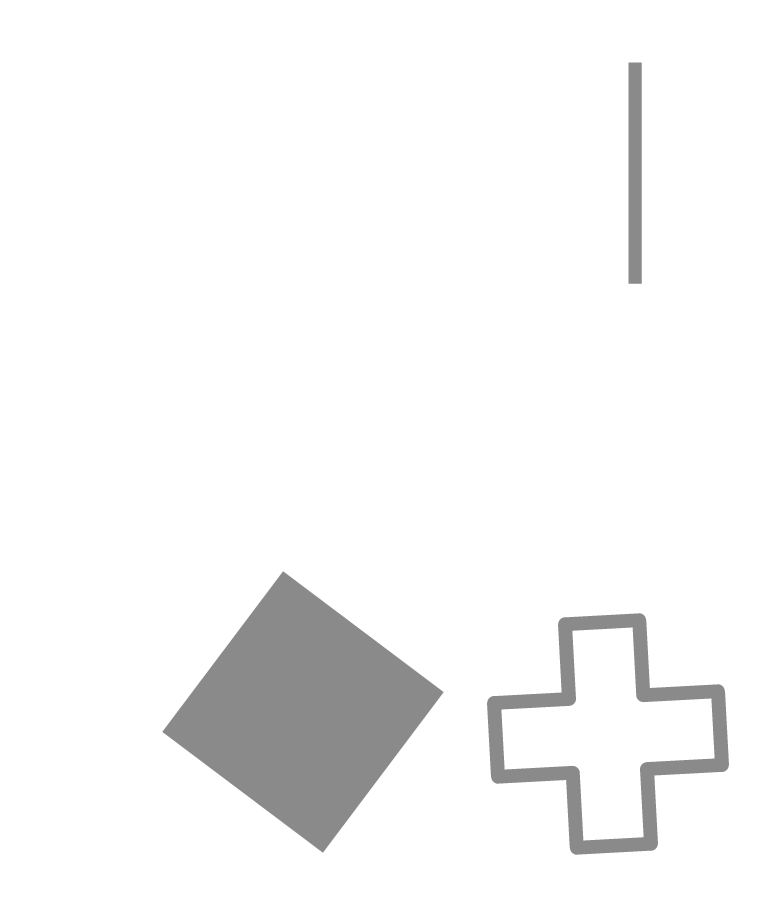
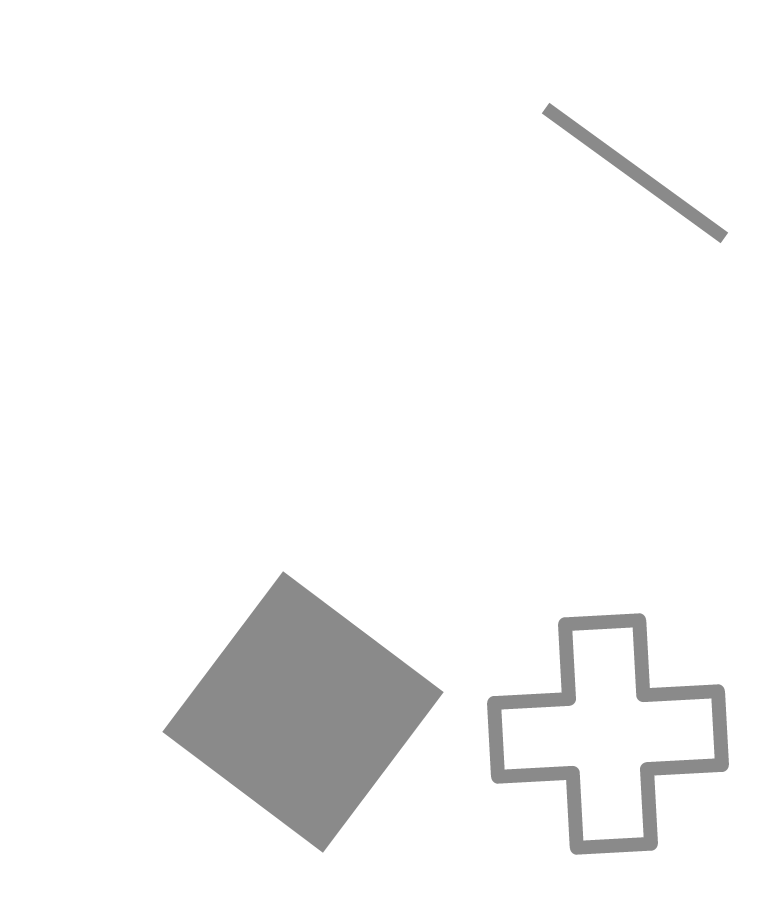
gray line: rotated 54 degrees counterclockwise
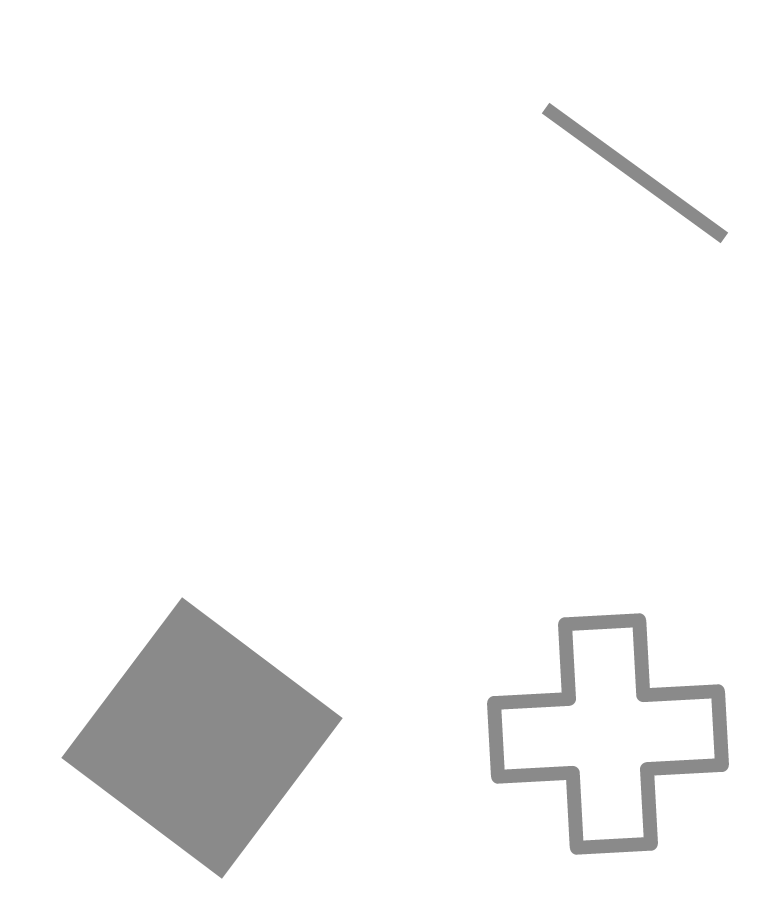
gray square: moved 101 px left, 26 px down
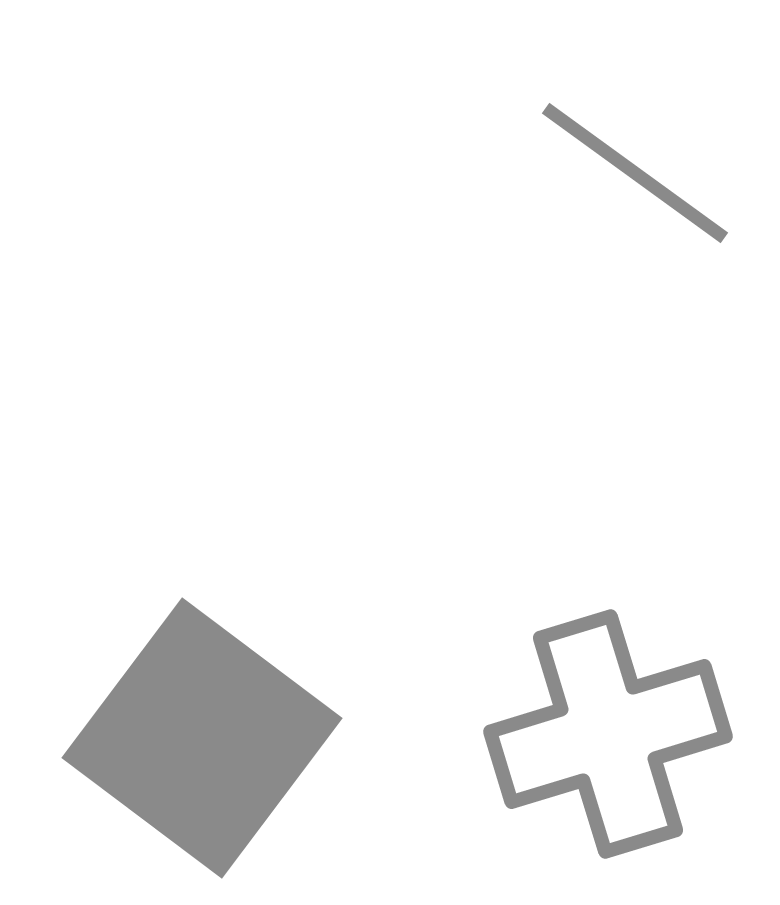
gray cross: rotated 14 degrees counterclockwise
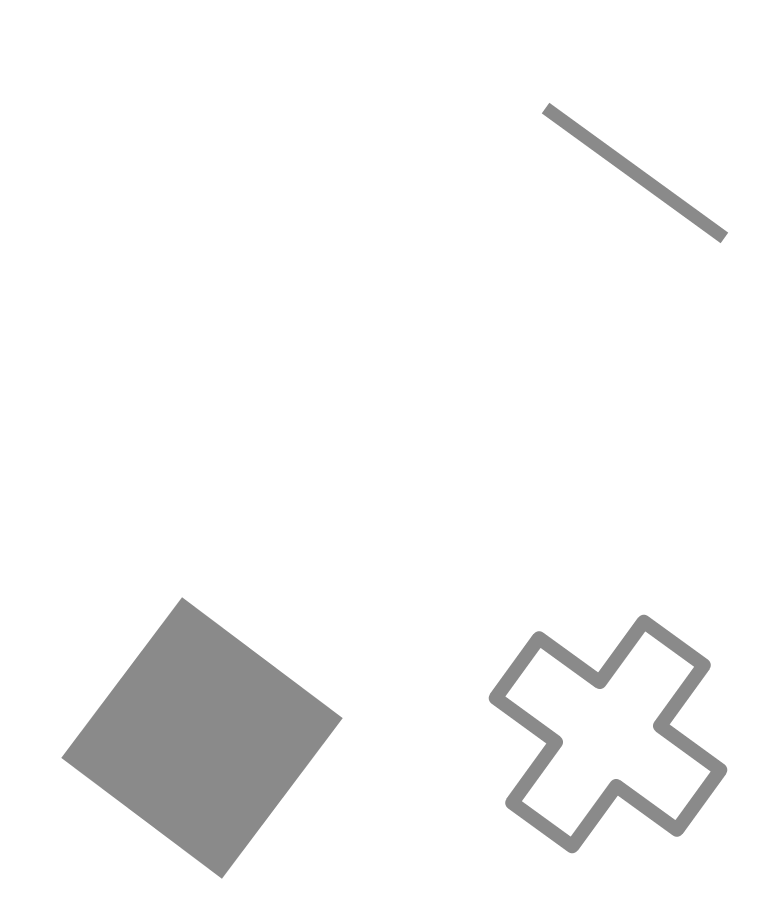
gray cross: rotated 37 degrees counterclockwise
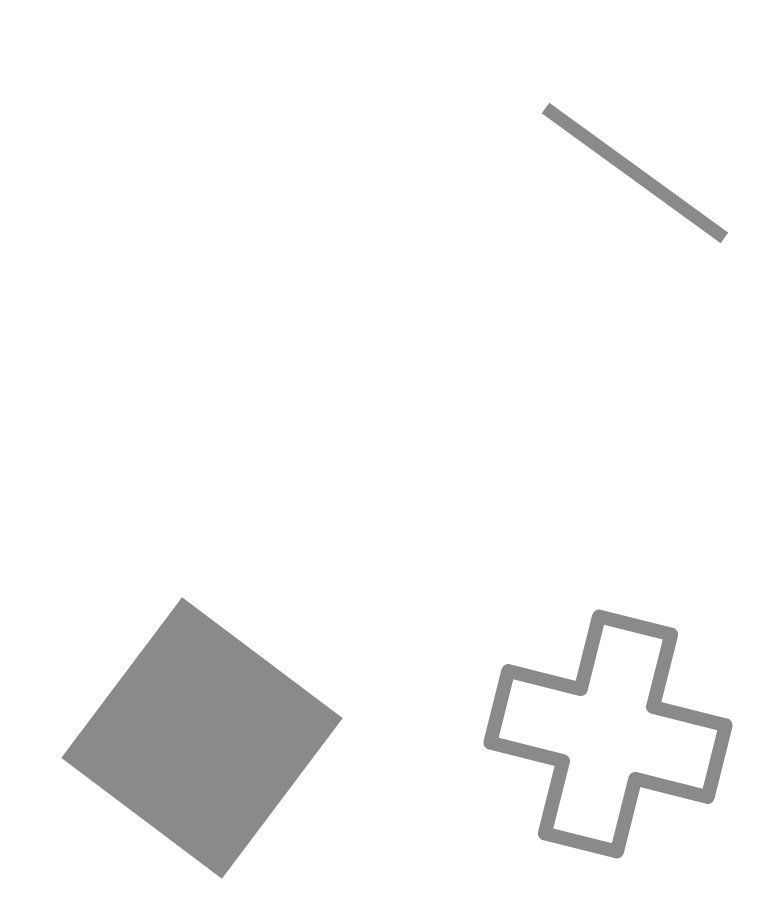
gray cross: rotated 22 degrees counterclockwise
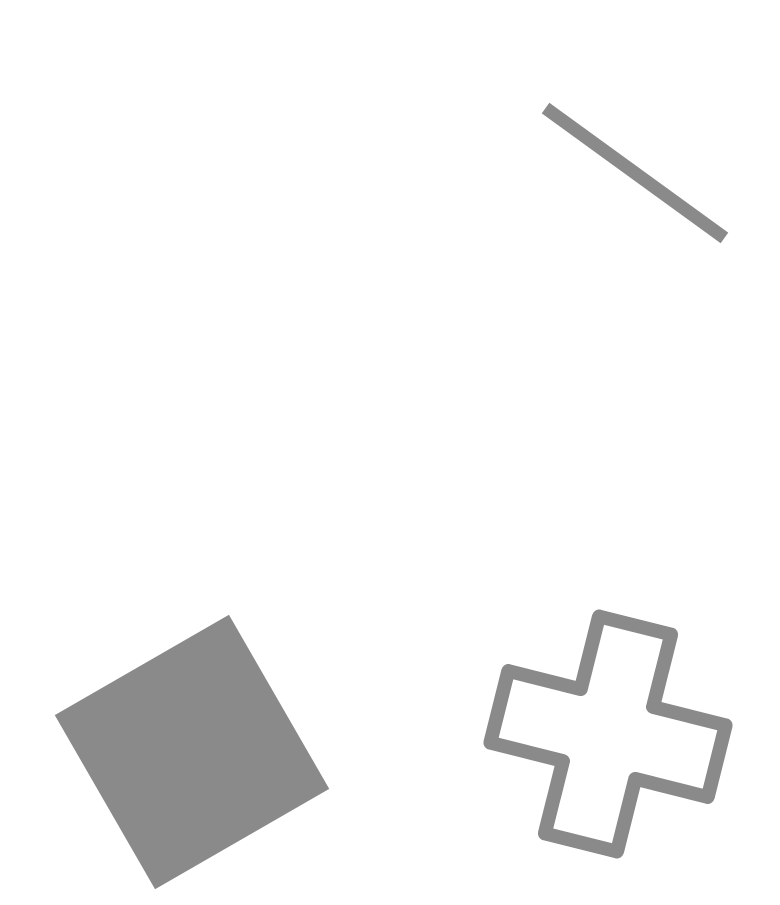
gray square: moved 10 px left, 14 px down; rotated 23 degrees clockwise
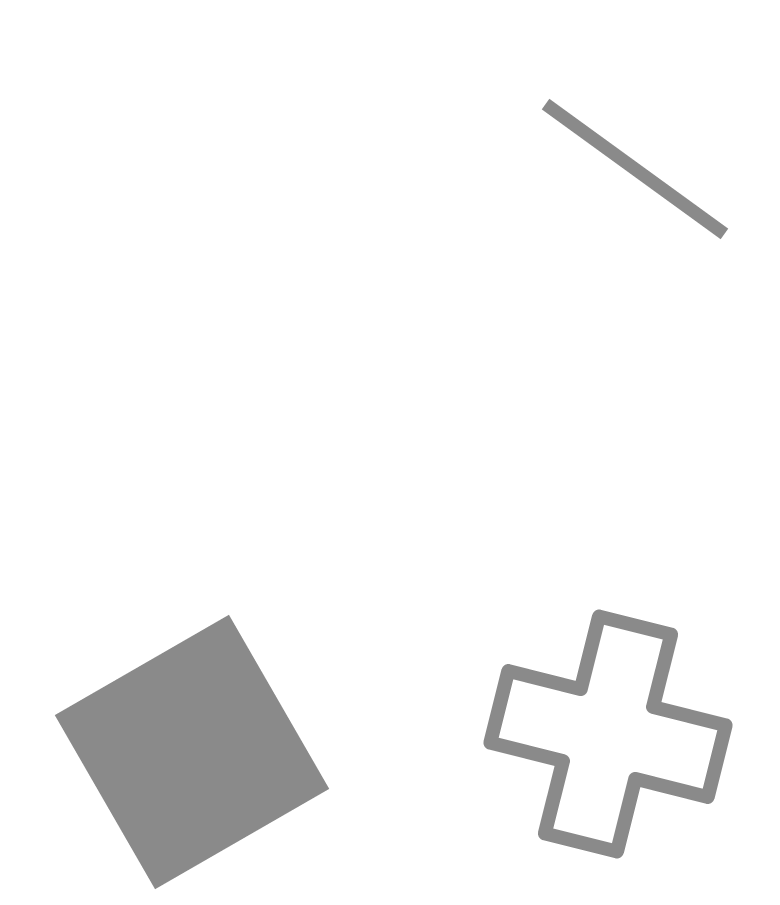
gray line: moved 4 px up
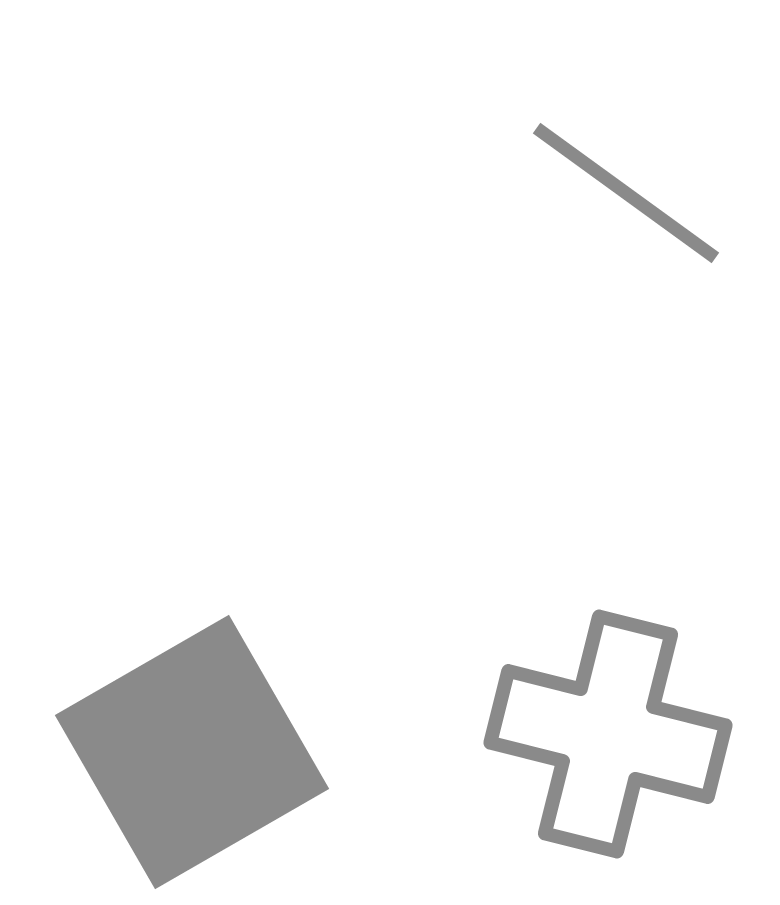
gray line: moved 9 px left, 24 px down
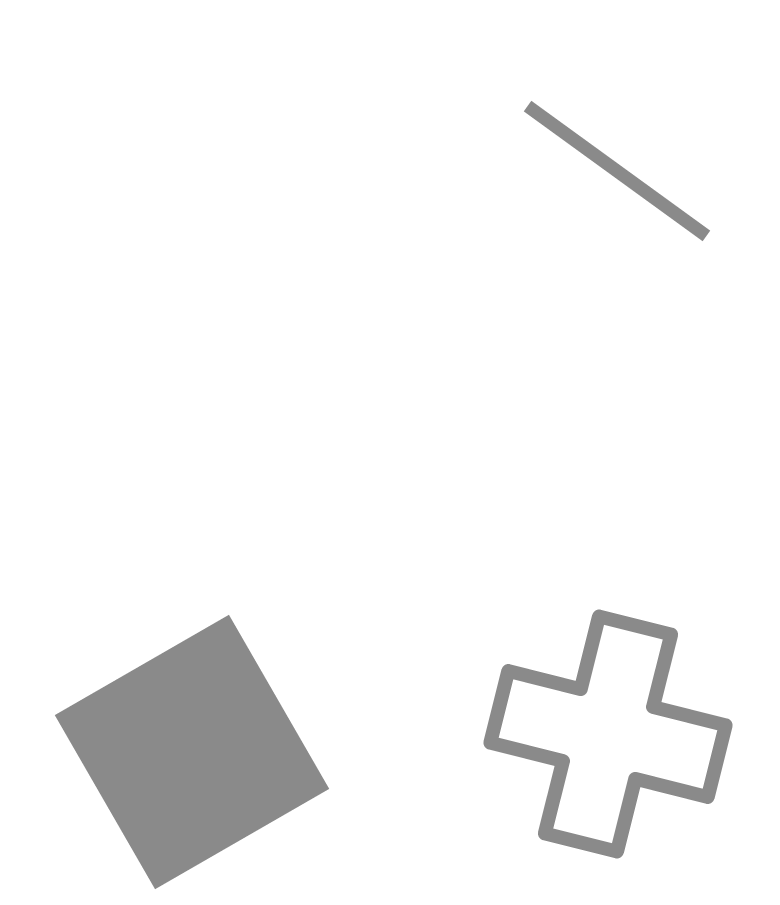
gray line: moved 9 px left, 22 px up
